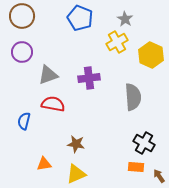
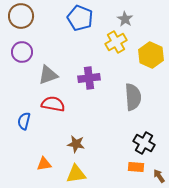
brown circle: moved 1 px left
yellow cross: moved 1 px left
yellow triangle: rotated 15 degrees clockwise
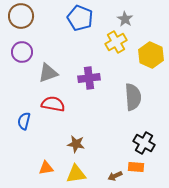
gray triangle: moved 2 px up
orange triangle: moved 2 px right, 4 px down
brown arrow: moved 44 px left; rotated 80 degrees counterclockwise
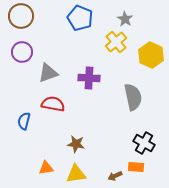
yellow cross: rotated 10 degrees counterclockwise
purple cross: rotated 10 degrees clockwise
gray semicircle: rotated 8 degrees counterclockwise
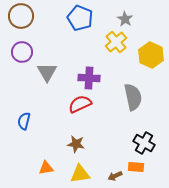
gray triangle: moved 1 px left, 1 px up; rotated 40 degrees counterclockwise
red semicircle: moved 27 px right; rotated 35 degrees counterclockwise
yellow triangle: moved 4 px right
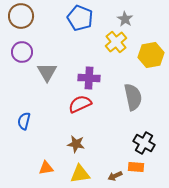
yellow hexagon: rotated 25 degrees clockwise
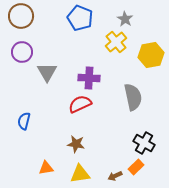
orange rectangle: rotated 49 degrees counterclockwise
